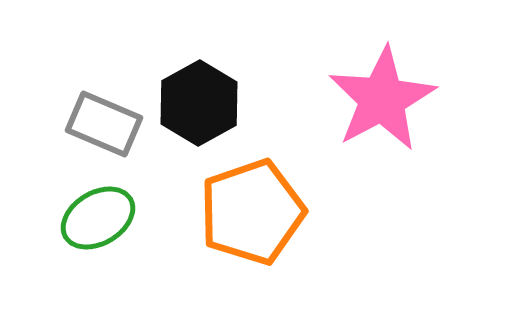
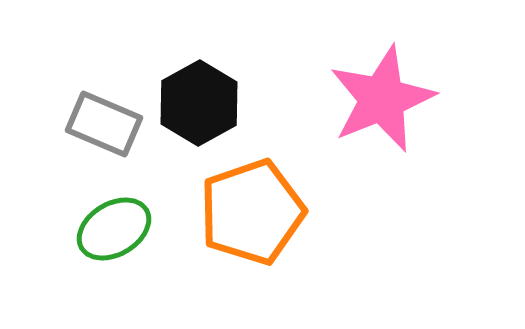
pink star: rotated 6 degrees clockwise
green ellipse: moved 16 px right, 11 px down
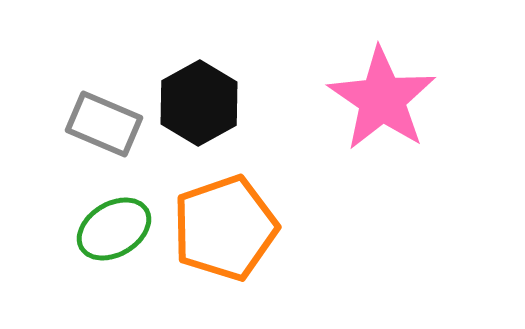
pink star: rotated 16 degrees counterclockwise
orange pentagon: moved 27 px left, 16 px down
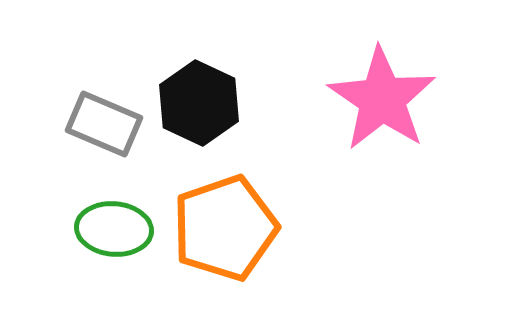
black hexagon: rotated 6 degrees counterclockwise
green ellipse: rotated 36 degrees clockwise
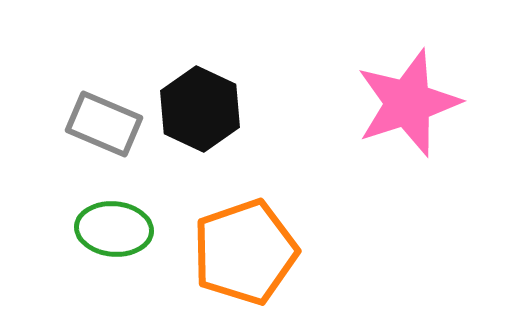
pink star: moved 26 px right, 4 px down; rotated 20 degrees clockwise
black hexagon: moved 1 px right, 6 px down
orange pentagon: moved 20 px right, 24 px down
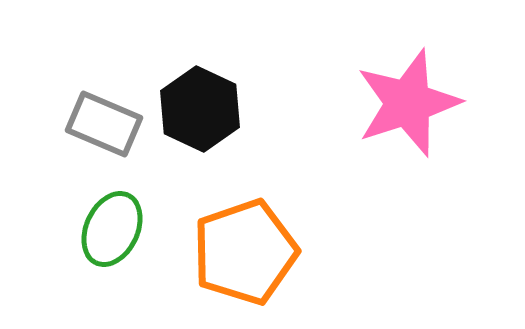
green ellipse: moved 2 px left; rotated 70 degrees counterclockwise
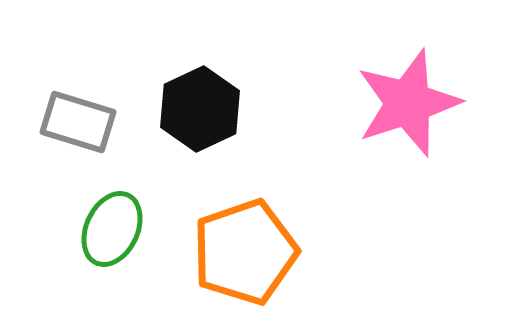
black hexagon: rotated 10 degrees clockwise
gray rectangle: moved 26 px left, 2 px up; rotated 6 degrees counterclockwise
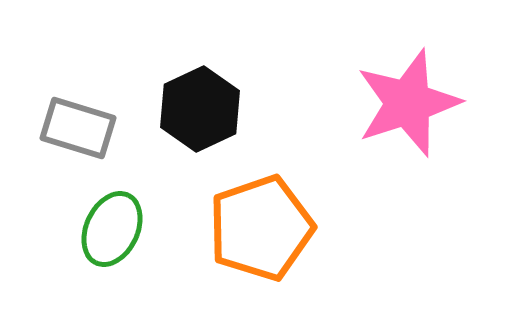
gray rectangle: moved 6 px down
orange pentagon: moved 16 px right, 24 px up
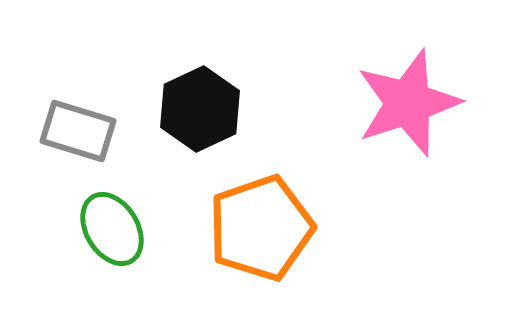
gray rectangle: moved 3 px down
green ellipse: rotated 56 degrees counterclockwise
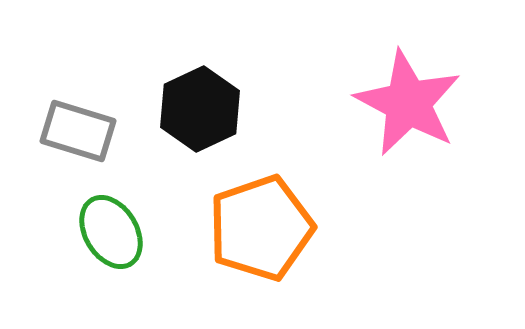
pink star: rotated 26 degrees counterclockwise
green ellipse: moved 1 px left, 3 px down
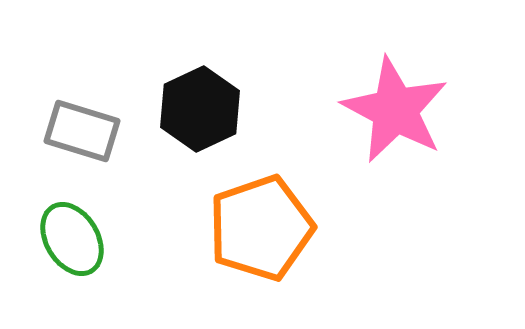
pink star: moved 13 px left, 7 px down
gray rectangle: moved 4 px right
green ellipse: moved 39 px left, 7 px down
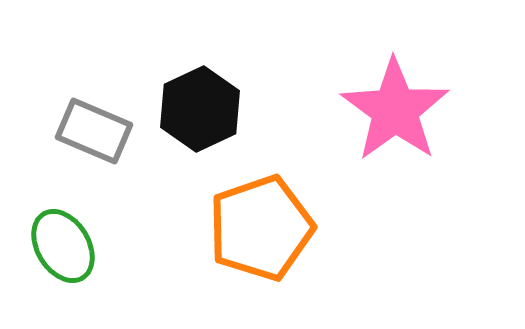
pink star: rotated 8 degrees clockwise
gray rectangle: moved 12 px right; rotated 6 degrees clockwise
green ellipse: moved 9 px left, 7 px down
